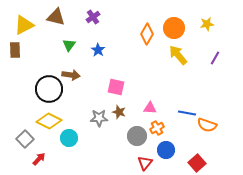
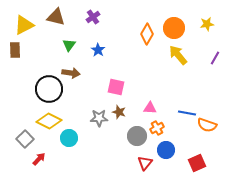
brown arrow: moved 2 px up
red square: rotated 18 degrees clockwise
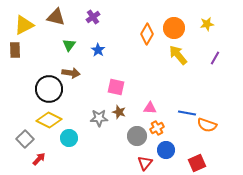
yellow diamond: moved 1 px up
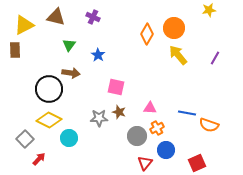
purple cross: rotated 32 degrees counterclockwise
yellow star: moved 2 px right, 14 px up
blue star: moved 5 px down
orange semicircle: moved 2 px right
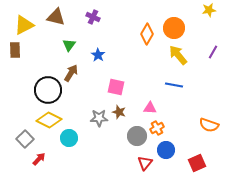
purple line: moved 2 px left, 6 px up
brown arrow: rotated 66 degrees counterclockwise
black circle: moved 1 px left, 1 px down
blue line: moved 13 px left, 28 px up
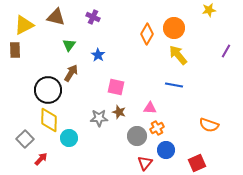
purple line: moved 13 px right, 1 px up
yellow diamond: rotated 65 degrees clockwise
red arrow: moved 2 px right
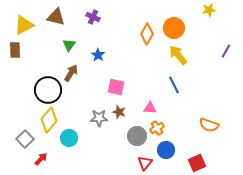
blue line: rotated 54 degrees clockwise
yellow diamond: rotated 40 degrees clockwise
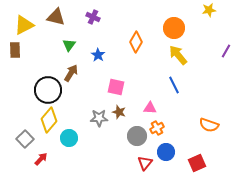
orange diamond: moved 11 px left, 8 px down
blue circle: moved 2 px down
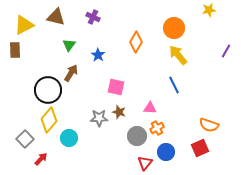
red square: moved 3 px right, 15 px up
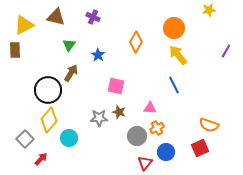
pink square: moved 1 px up
